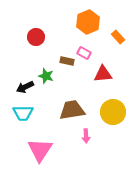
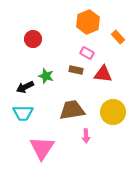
red circle: moved 3 px left, 2 px down
pink rectangle: moved 3 px right
brown rectangle: moved 9 px right, 9 px down
red triangle: rotated 12 degrees clockwise
pink triangle: moved 2 px right, 2 px up
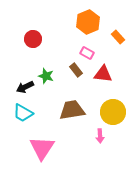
brown rectangle: rotated 40 degrees clockwise
cyan trapezoid: rotated 30 degrees clockwise
pink arrow: moved 14 px right
